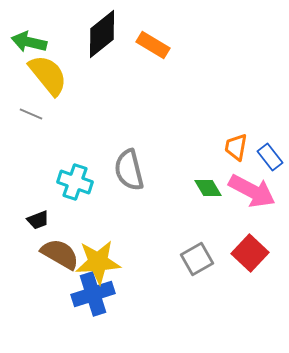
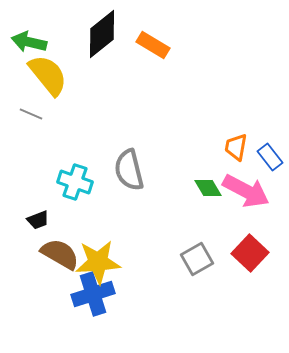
pink arrow: moved 6 px left
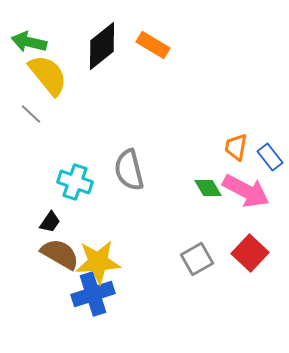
black diamond: moved 12 px down
gray line: rotated 20 degrees clockwise
black trapezoid: moved 12 px right, 2 px down; rotated 35 degrees counterclockwise
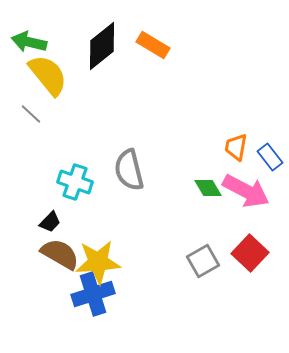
black trapezoid: rotated 10 degrees clockwise
gray square: moved 6 px right, 2 px down
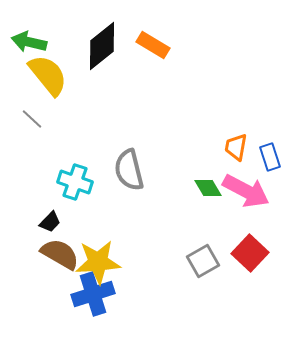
gray line: moved 1 px right, 5 px down
blue rectangle: rotated 20 degrees clockwise
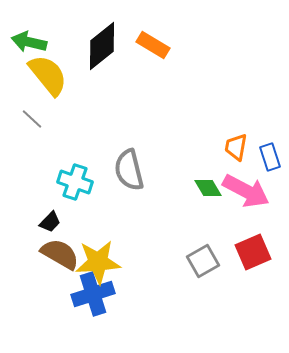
red square: moved 3 px right, 1 px up; rotated 24 degrees clockwise
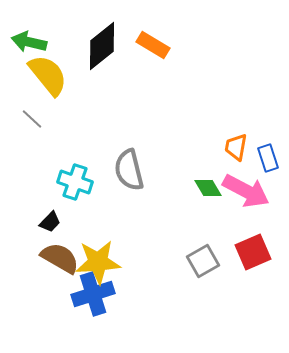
blue rectangle: moved 2 px left, 1 px down
brown semicircle: moved 4 px down
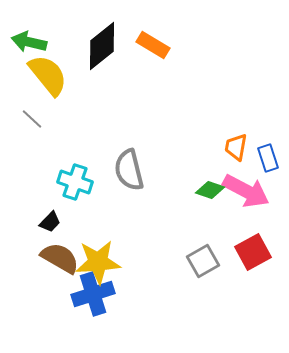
green diamond: moved 2 px right, 2 px down; rotated 40 degrees counterclockwise
red square: rotated 6 degrees counterclockwise
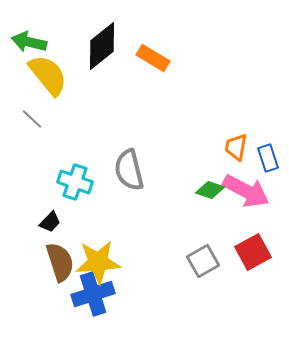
orange rectangle: moved 13 px down
brown semicircle: moved 4 px down; rotated 42 degrees clockwise
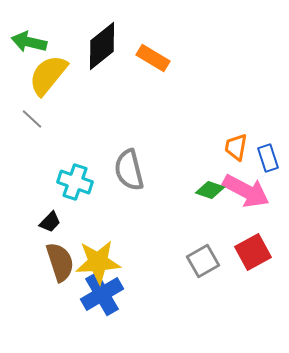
yellow semicircle: rotated 102 degrees counterclockwise
blue cross: moved 9 px right; rotated 12 degrees counterclockwise
